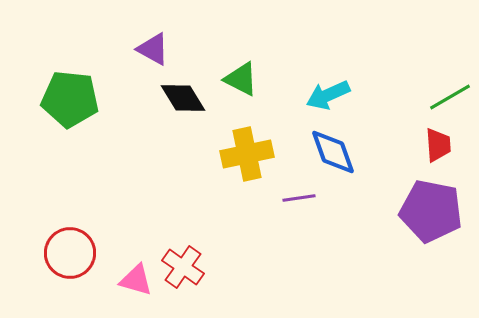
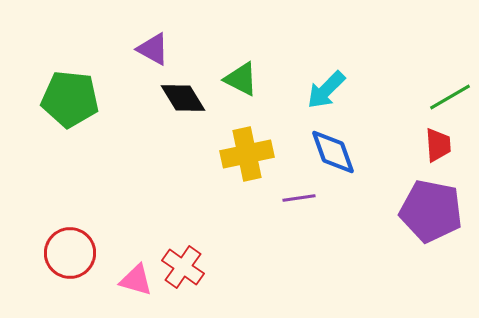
cyan arrow: moved 2 px left, 5 px up; rotated 21 degrees counterclockwise
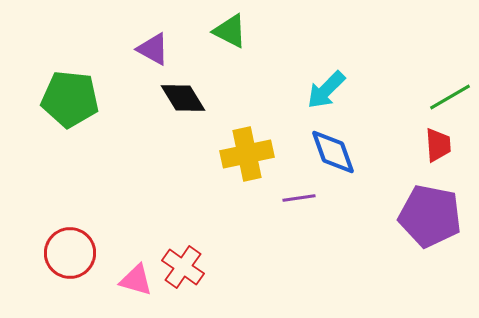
green triangle: moved 11 px left, 48 px up
purple pentagon: moved 1 px left, 5 px down
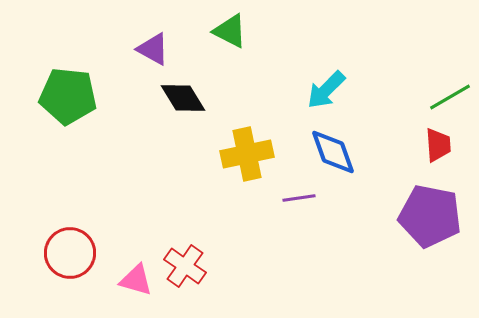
green pentagon: moved 2 px left, 3 px up
red cross: moved 2 px right, 1 px up
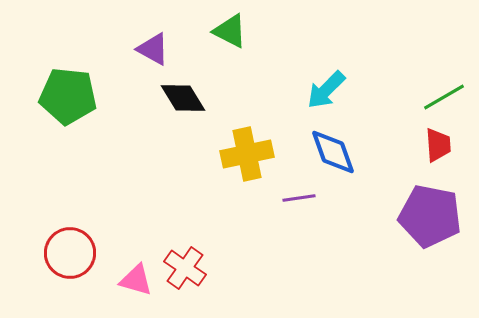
green line: moved 6 px left
red cross: moved 2 px down
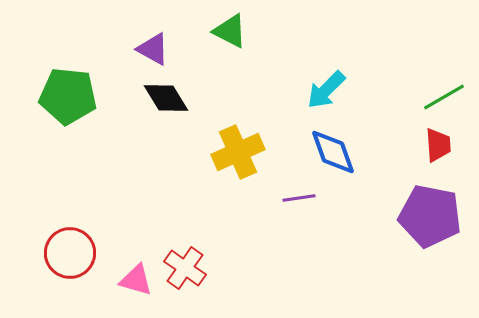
black diamond: moved 17 px left
yellow cross: moved 9 px left, 2 px up; rotated 12 degrees counterclockwise
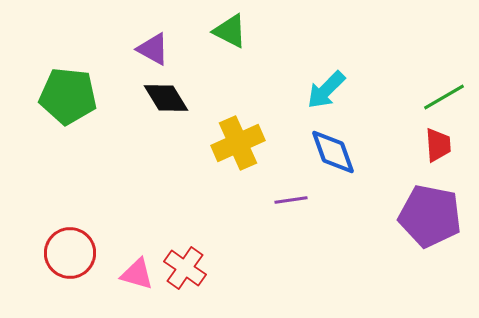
yellow cross: moved 9 px up
purple line: moved 8 px left, 2 px down
pink triangle: moved 1 px right, 6 px up
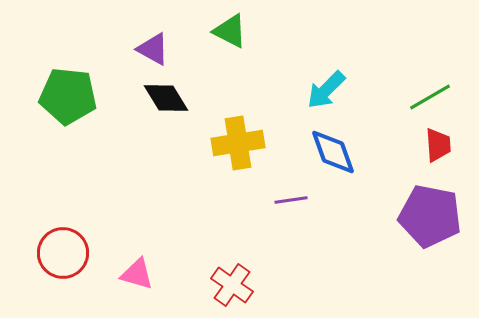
green line: moved 14 px left
yellow cross: rotated 15 degrees clockwise
red circle: moved 7 px left
red cross: moved 47 px right, 17 px down
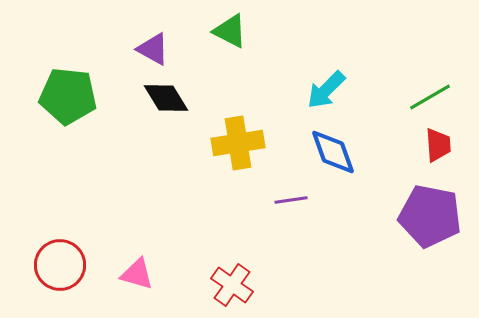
red circle: moved 3 px left, 12 px down
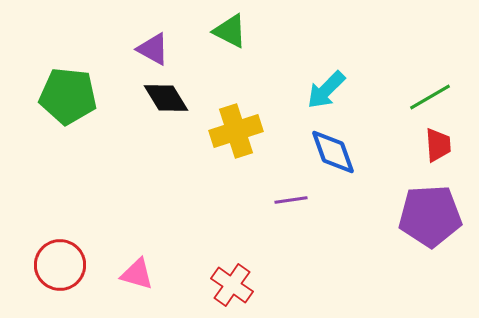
yellow cross: moved 2 px left, 12 px up; rotated 9 degrees counterclockwise
purple pentagon: rotated 14 degrees counterclockwise
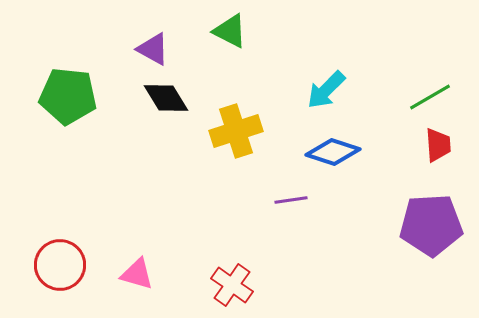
blue diamond: rotated 52 degrees counterclockwise
purple pentagon: moved 1 px right, 9 px down
